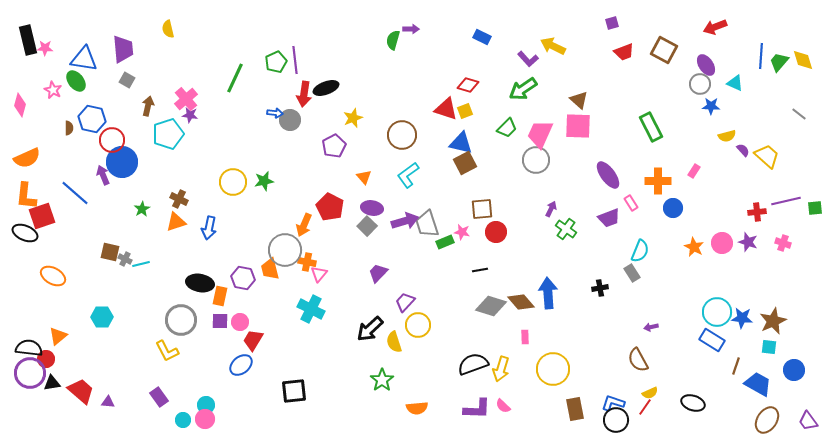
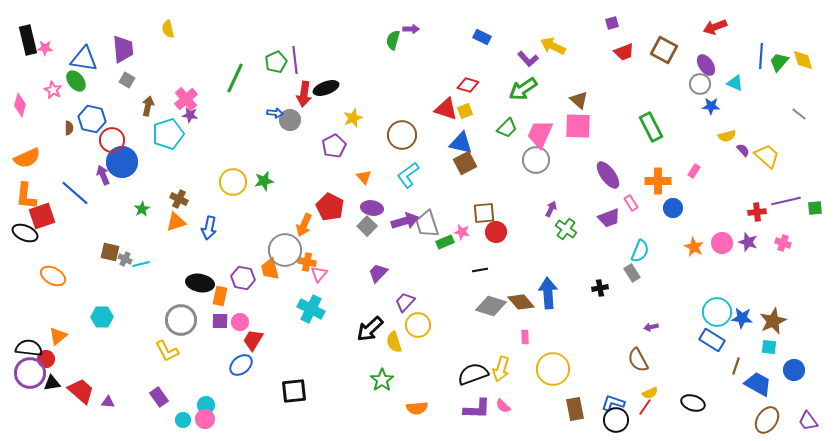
brown square at (482, 209): moved 2 px right, 4 px down
black semicircle at (473, 364): moved 10 px down
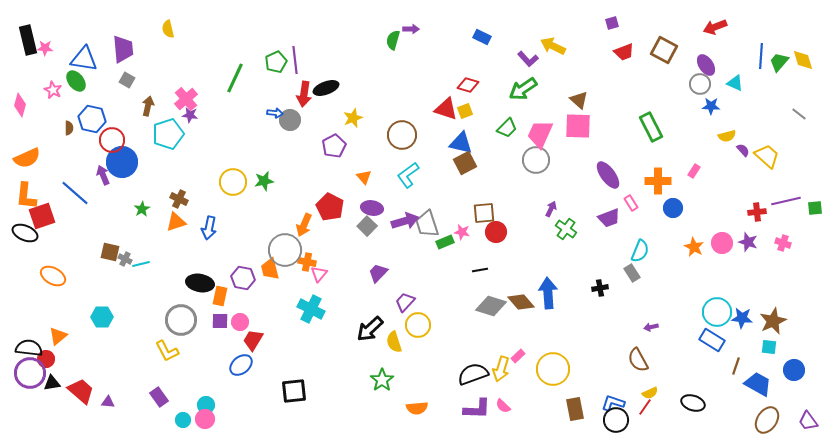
pink rectangle at (525, 337): moved 7 px left, 19 px down; rotated 48 degrees clockwise
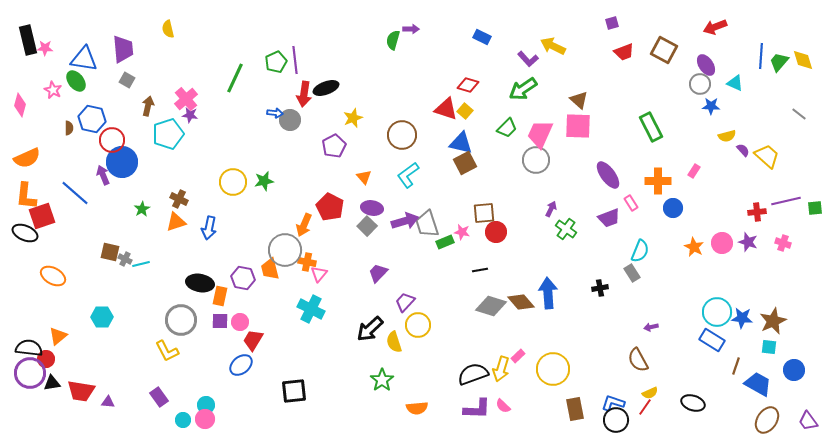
yellow square at (465, 111): rotated 28 degrees counterclockwise
red trapezoid at (81, 391): rotated 148 degrees clockwise
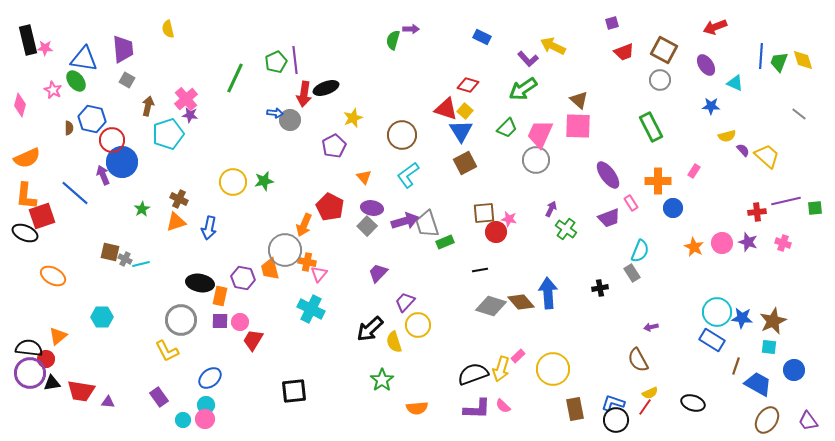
green trapezoid at (779, 62): rotated 20 degrees counterclockwise
gray circle at (700, 84): moved 40 px left, 4 px up
blue triangle at (461, 143): moved 12 px up; rotated 45 degrees clockwise
pink star at (462, 232): moved 47 px right, 13 px up
blue ellipse at (241, 365): moved 31 px left, 13 px down
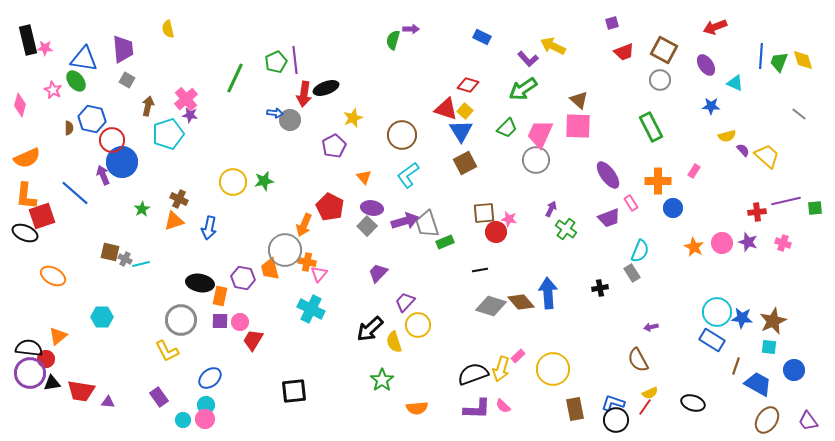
orange triangle at (176, 222): moved 2 px left, 1 px up
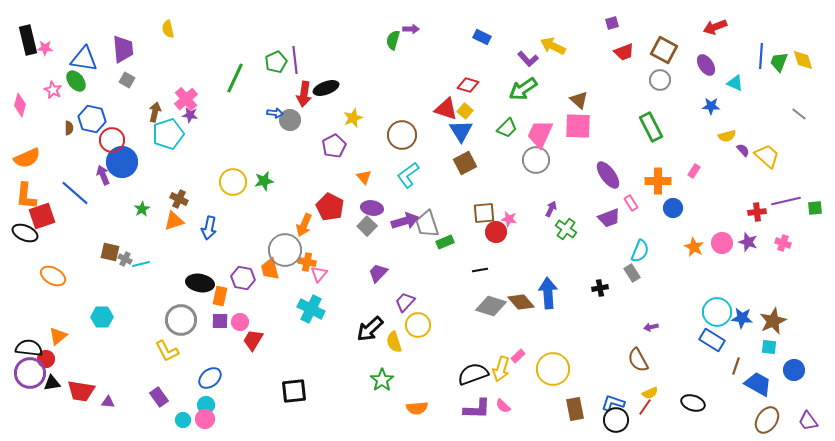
brown arrow at (148, 106): moved 7 px right, 6 px down
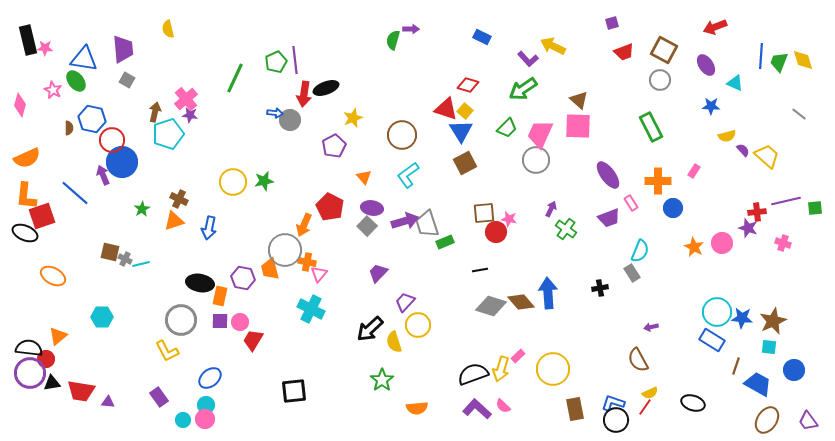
purple star at (748, 242): moved 14 px up
purple L-shape at (477, 409): rotated 140 degrees counterclockwise
